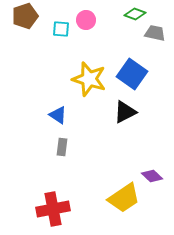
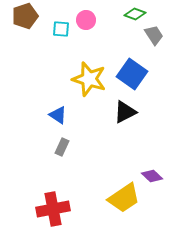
gray trapezoid: moved 1 px left, 2 px down; rotated 45 degrees clockwise
gray rectangle: rotated 18 degrees clockwise
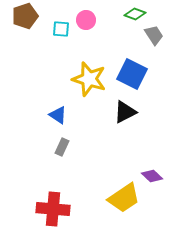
blue square: rotated 8 degrees counterclockwise
red cross: rotated 16 degrees clockwise
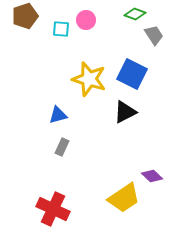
blue triangle: rotated 48 degrees counterclockwise
red cross: rotated 20 degrees clockwise
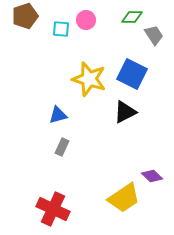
green diamond: moved 3 px left, 3 px down; rotated 20 degrees counterclockwise
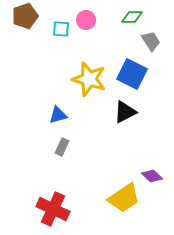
gray trapezoid: moved 3 px left, 6 px down
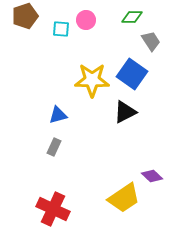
blue square: rotated 8 degrees clockwise
yellow star: moved 3 px right, 1 px down; rotated 16 degrees counterclockwise
gray rectangle: moved 8 px left
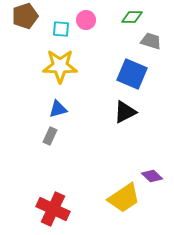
gray trapezoid: rotated 40 degrees counterclockwise
blue square: rotated 12 degrees counterclockwise
yellow star: moved 32 px left, 14 px up
blue triangle: moved 6 px up
gray rectangle: moved 4 px left, 11 px up
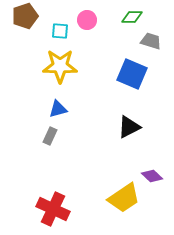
pink circle: moved 1 px right
cyan square: moved 1 px left, 2 px down
black triangle: moved 4 px right, 15 px down
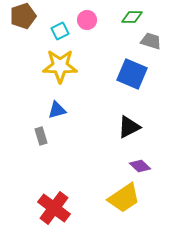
brown pentagon: moved 2 px left
cyan square: rotated 30 degrees counterclockwise
blue triangle: moved 1 px left, 1 px down
gray rectangle: moved 9 px left; rotated 42 degrees counterclockwise
purple diamond: moved 12 px left, 10 px up
red cross: moved 1 px right, 1 px up; rotated 12 degrees clockwise
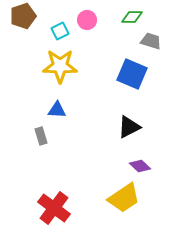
blue triangle: rotated 18 degrees clockwise
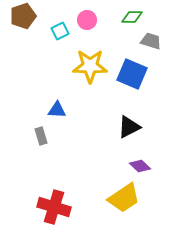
yellow star: moved 30 px right
red cross: moved 1 px up; rotated 20 degrees counterclockwise
